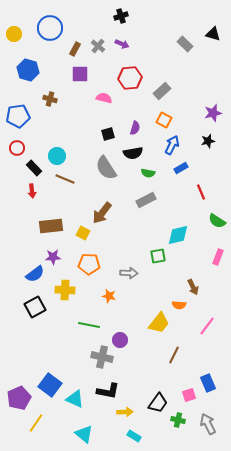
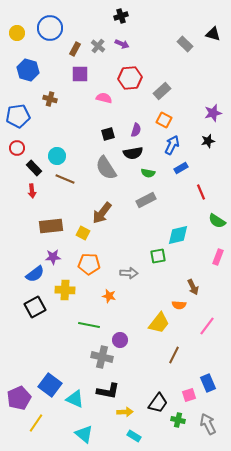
yellow circle at (14, 34): moved 3 px right, 1 px up
purple semicircle at (135, 128): moved 1 px right, 2 px down
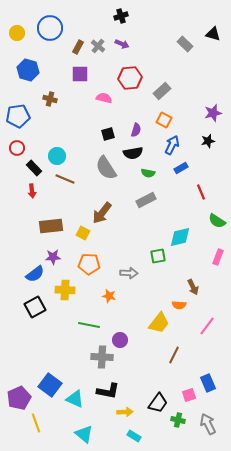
brown rectangle at (75, 49): moved 3 px right, 2 px up
cyan diamond at (178, 235): moved 2 px right, 2 px down
gray cross at (102, 357): rotated 10 degrees counterclockwise
yellow line at (36, 423): rotated 54 degrees counterclockwise
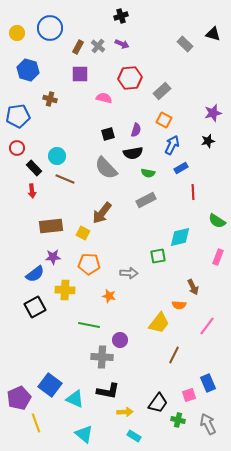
gray semicircle at (106, 168): rotated 10 degrees counterclockwise
red line at (201, 192): moved 8 px left; rotated 21 degrees clockwise
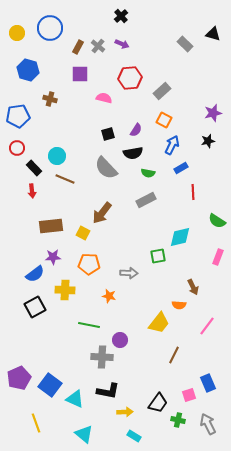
black cross at (121, 16): rotated 24 degrees counterclockwise
purple semicircle at (136, 130): rotated 16 degrees clockwise
purple pentagon at (19, 398): moved 20 px up
